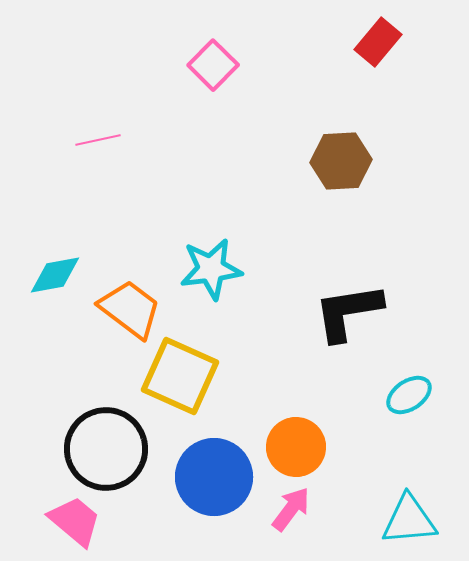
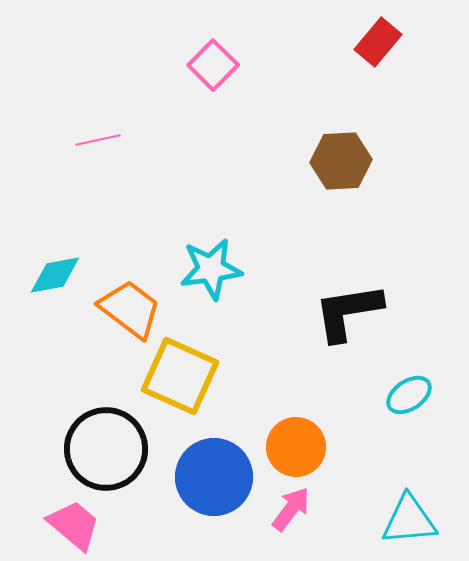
pink trapezoid: moved 1 px left, 4 px down
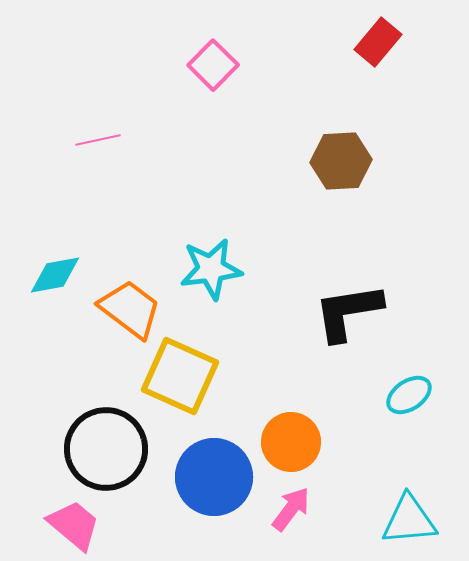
orange circle: moved 5 px left, 5 px up
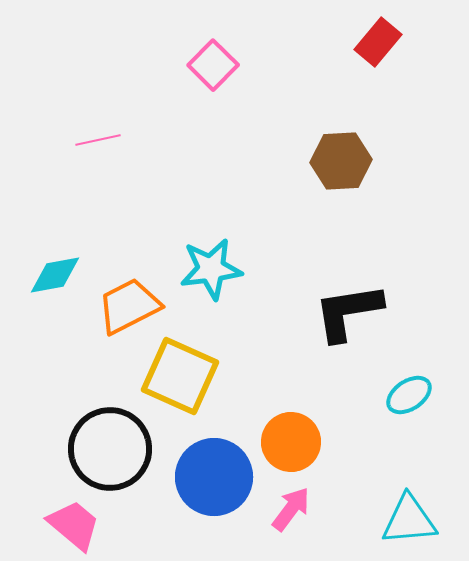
orange trapezoid: moved 1 px left, 3 px up; rotated 64 degrees counterclockwise
black circle: moved 4 px right
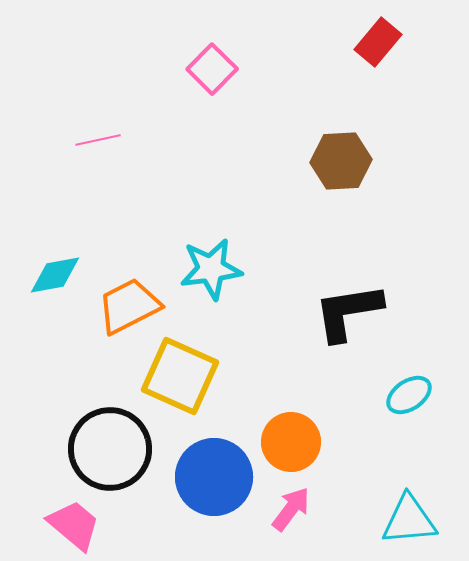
pink square: moved 1 px left, 4 px down
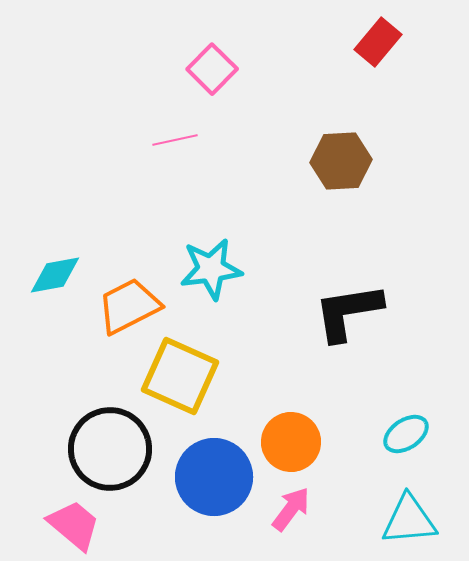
pink line: moved 77 px right
cyan ellipse: moved 3 px left, 39 px down
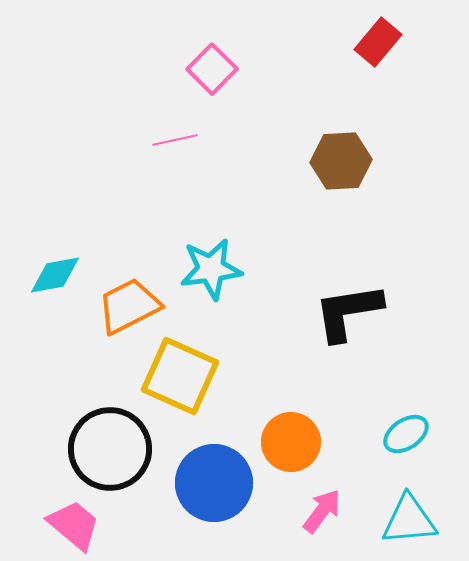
blue circle: moved 6 px down
pink arrow: moved 31 px right, 2 px down
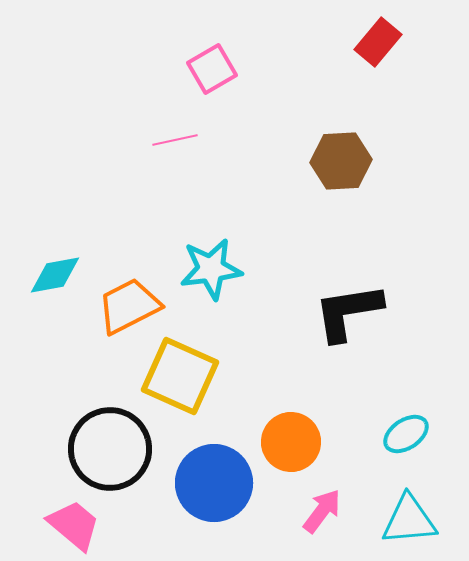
pink square: rotated 15 degrees clockwise
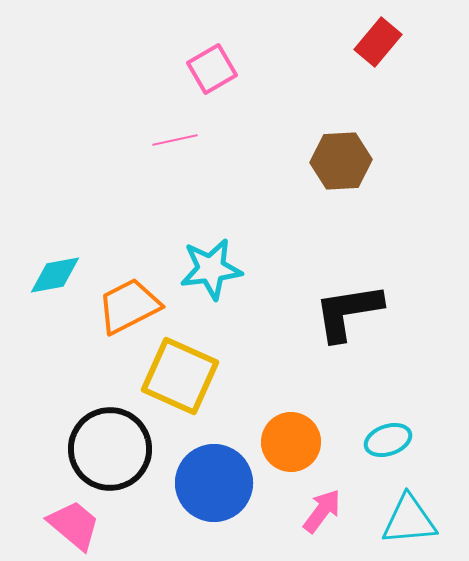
cyan ellipse: moved 18 px left, 6 px down; rotated 15 degrees clockwise
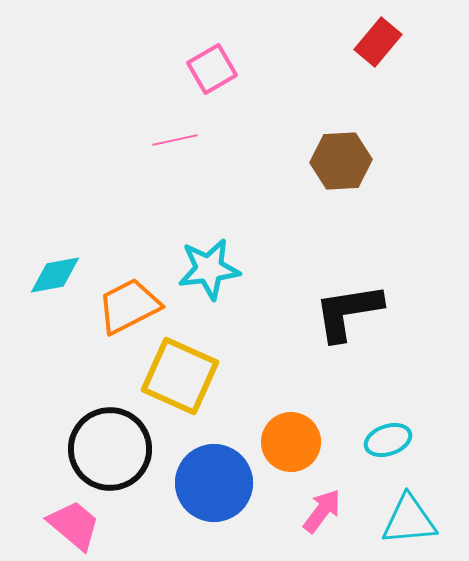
cyan star: moved 2 px left
